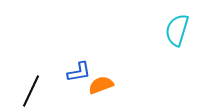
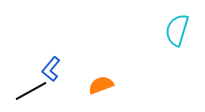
blue L-shape: moved 28 px left, 3 px up; rotated 140 degrees clockwise
black line: rotated 36 degrees clockwise
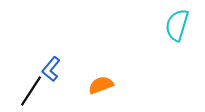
cyan semicircle: moved 5 px up
black line: rotated 28 degrees counterclockwise
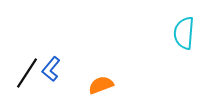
cyan semicircle: moved 7 px right, 8 px down; rotated 12 degrees counterclockwise
black line: moved 4 px left, 18 px up
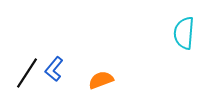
blue L-shape: moved 3 px right
orange semicircle: moved 5 px up
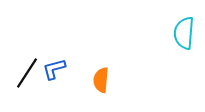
blue L-shape: rotated 35 degrees clockwise
orange semicircle: rotated 65 degrees counterclockwise
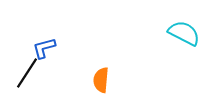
cyan semicircle: rotated 112 degrees clockwise
blue L-shape: moved 10 px left, 21 px up
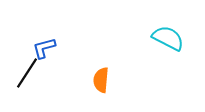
cyan semicircle: moved 16 px left, 5 px down
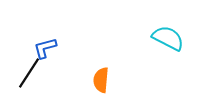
blue L-shape: moved 1 px right
black line: moved 2 px right
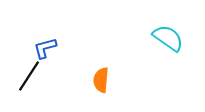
cyan semicircle: rotated 8 degrees clockwise
black line: moved 3 px down
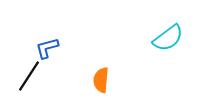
cyan semicircle: rotated 108 degrees clockwise
blue L-shape: moved 2 px right
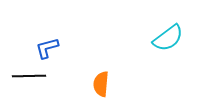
black line: rotated 56 degrees clockwise
orange semicircle: moved 4 px down
